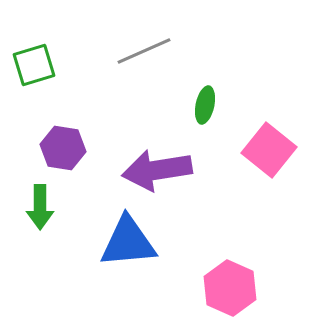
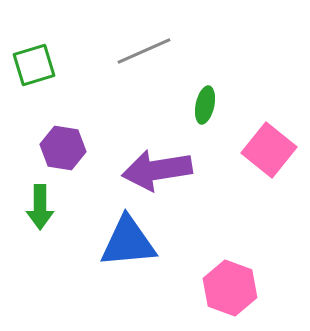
pink hexagon: rotated 4 degrees counterclockwise
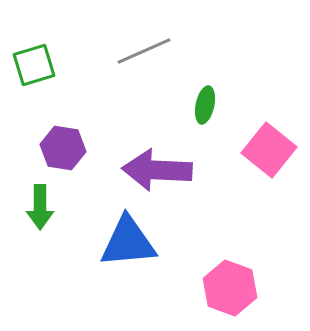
purple arrow: rotated 12 degrees clockwise
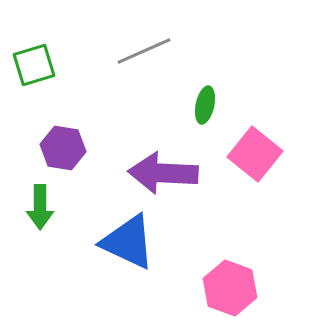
pink square: moved 14 px left, 4 px down
purple arrow: moved 6 px right, 3 px down
blue triangle: rotated 30 degrees clockwise
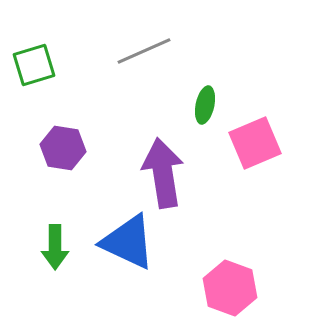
pink square: moved 11 px up; rotated 28 degrees clockwise
purple arrow: rotated 78 degrees clockwise
green arrow: moved 15 px right, 40 px down
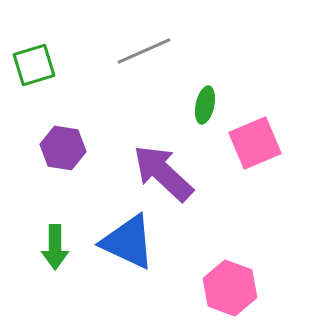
purple arrow: rotated 38 degrees counterclockwise
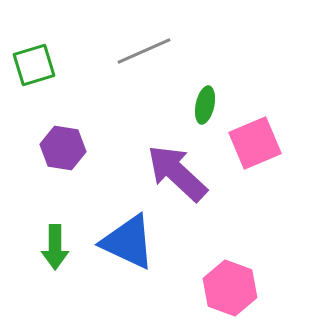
purple arrow: moved 14 px right
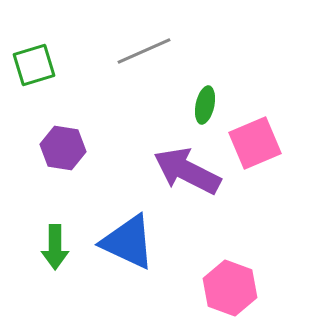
purple arrow: moved 10 px right, 2 px up; rotated 16 degrees counterclockwise
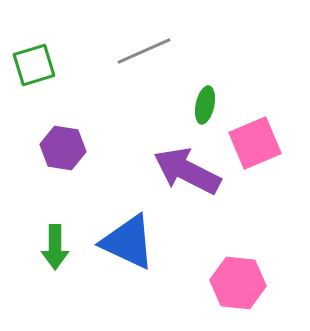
pink hexagon: moved 8 px right, 5 px up; rotated 14 degrees counterclockwise
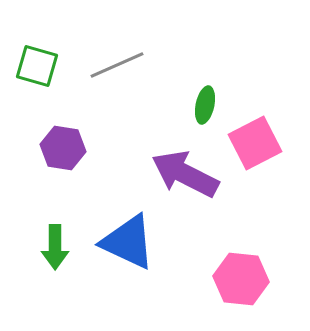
gray line: moved 27 px left, 14 px down
green square: moved 3 px right, 1 px down; rotated 33 degrees clockwise
pink square: rotated 4 degrees counterclockwise
purple arrow: moved 2 px left, 3 px down
pink hexagon: moved 3 px right, 4 px up
